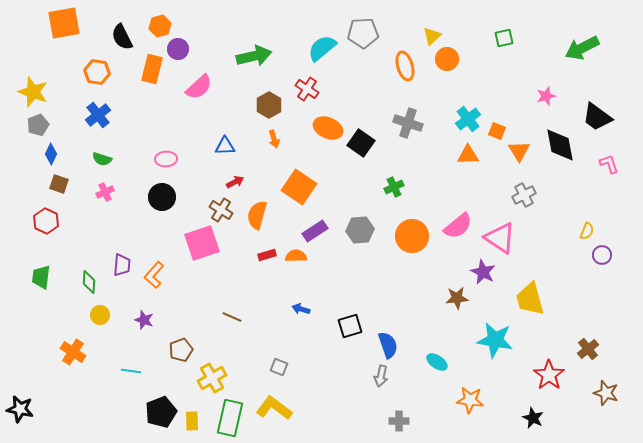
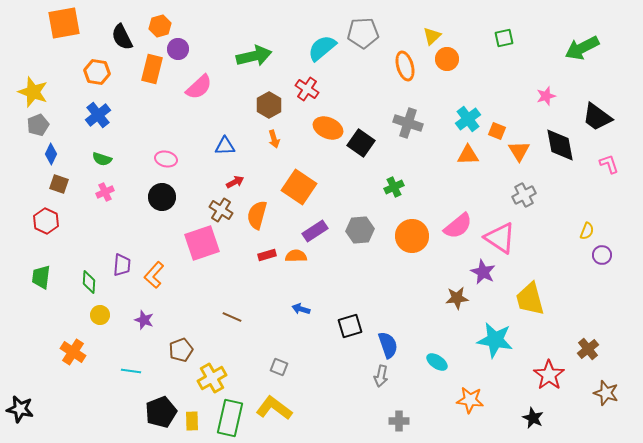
pink ellipse at (166, 159): rotated 15 degrees clockwise
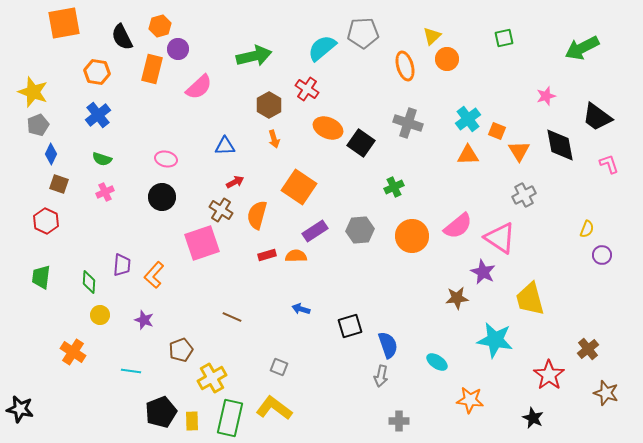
yellow semicircle at (587, 231): moved 2 px up
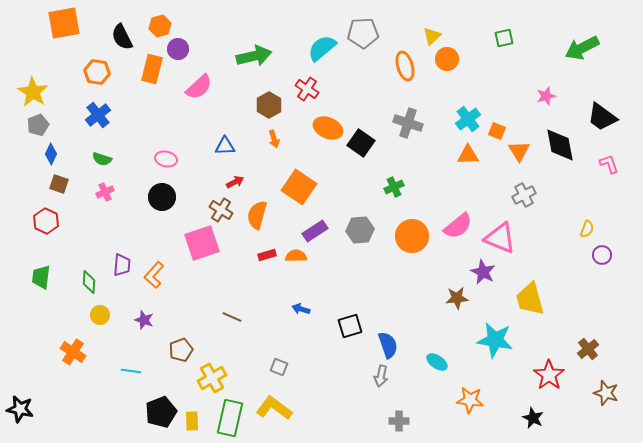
yellow star at (33, 92): rotated 12 degrees clockwise
black trapezoid at (597, 117): moved 5 px right
pink triangle at (500, 238): rotated 12 degrees counterclockwise
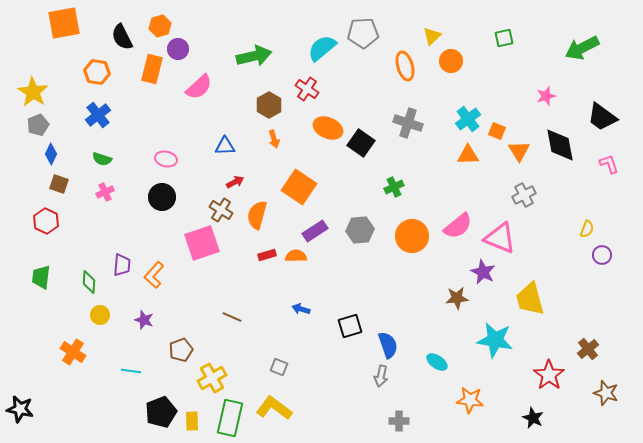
orange circle at (447, 59): moved 4 px right, 2 px down
